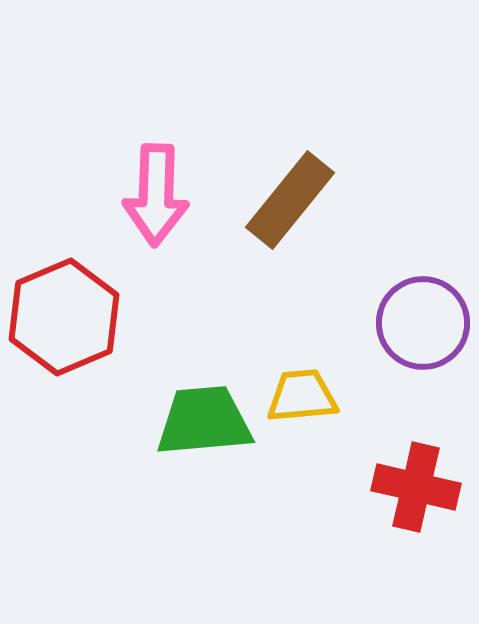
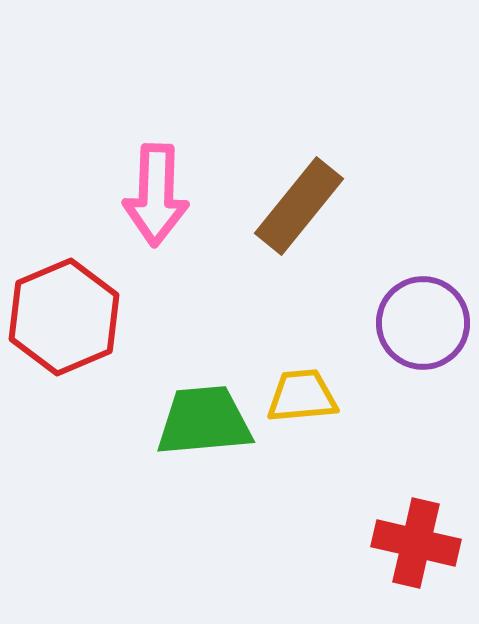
brown rectangle: moved 9 px right, 6 px down
red cross: moved 56 px down
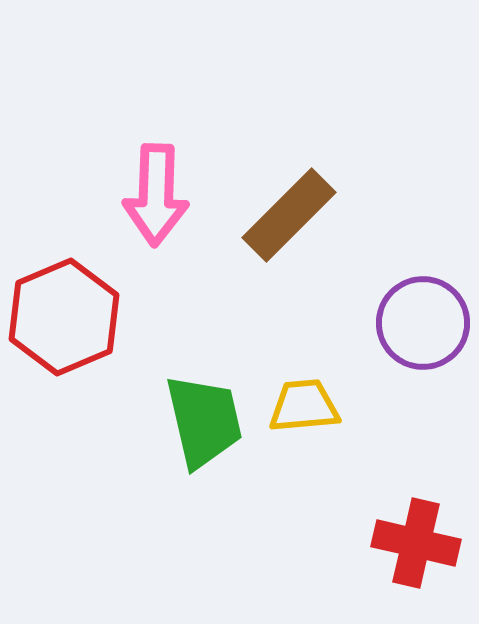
brown rectangle: moved 10 px left, 9 px down; rotated 6 degrees clockwise
yellow trapezoid: moved 2 px right, 10 px down
green trapezoid: rotated 82 degrees clockwise
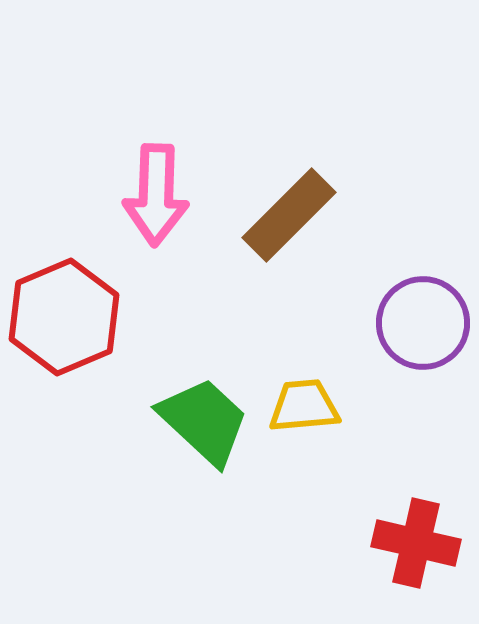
green trapezoid: rotated 34 degrees counterclockwise
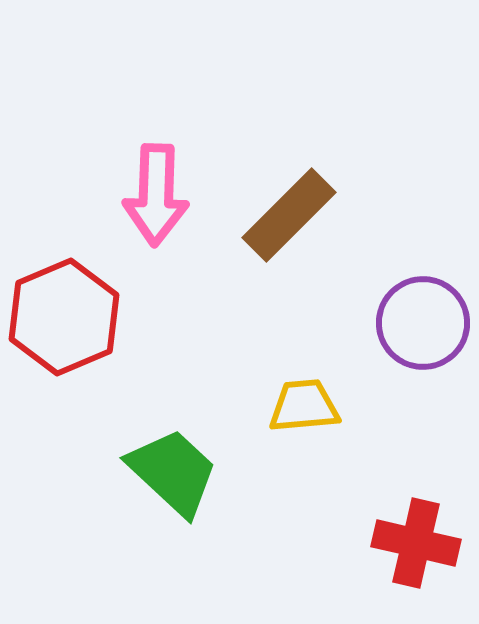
green trapezoid: moved 31 px left, 51 px down
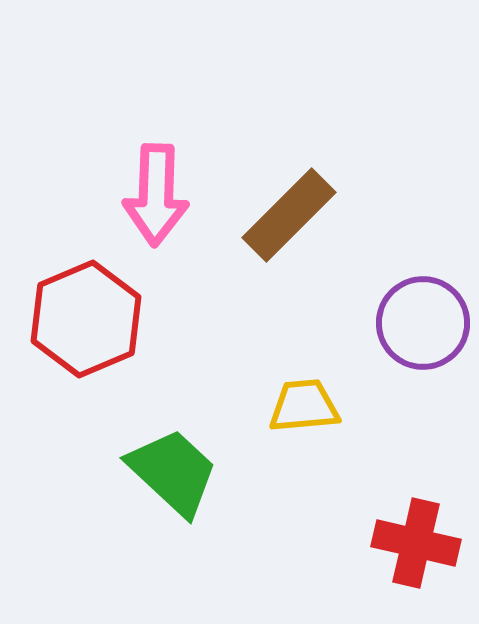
red hexagon: moved 22 px right, 2 px down
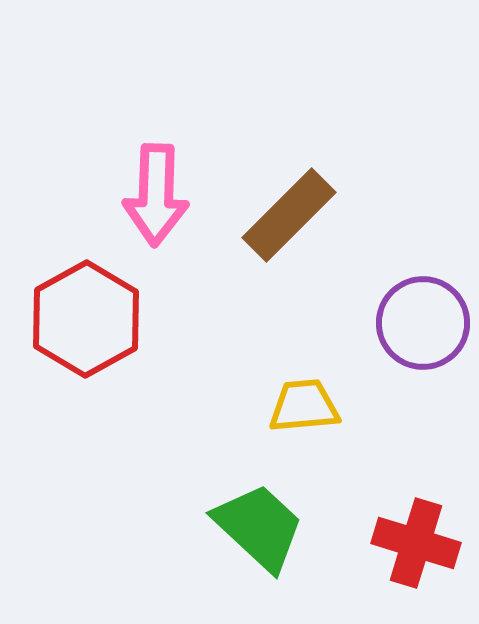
red hexagon: rotated 6 degrees counterclockwise
green trapezoid: moved 86 px right, 55 px down
red cross: rotated 4 degrees clockwise
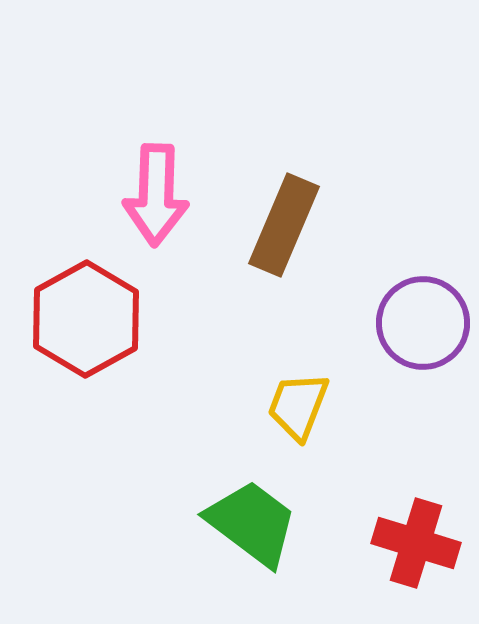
brown rectangle: moved 5 px left, 10 px down; rotated 22 degrees counterclockwise
yellow trapezoid: moved 6 px left; rotated 64 degrees counterclockwise
green trapezoid: moved 7 px left, 4 px up; rotated 6 degrees counterclockwise
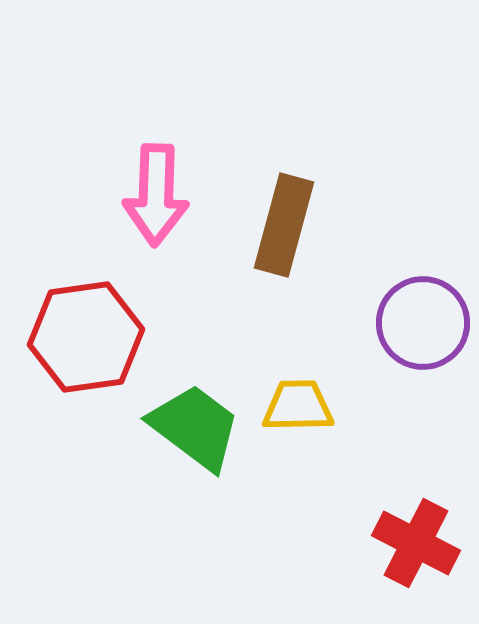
brown rectangle: rotated 8 degrees counterclockwise
red hexagon: moved 18 px down; rotated 21 degrees clockwise
yellow trapezoid: rotated 68 degrees clockwise
green trapezoid: moved 57 px left, 96 px up
red cross: rotated 10 degrees clockwise
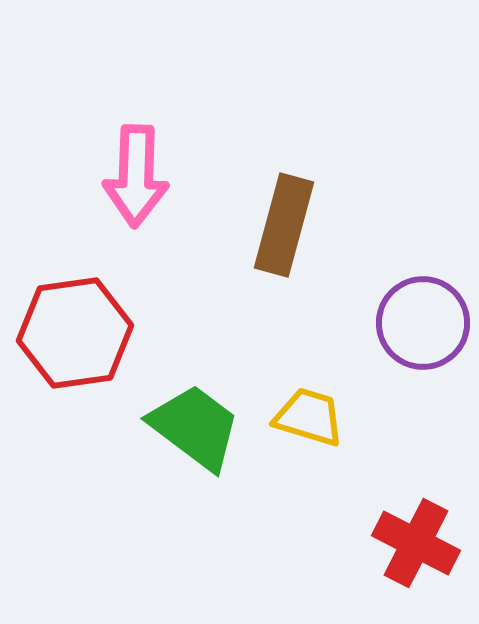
pink arrow: moved 20 px left, 19 px up
red hexagon: moved 11 px left, 4 px up
yellow trapezoid: moved 11 px right, 11 px down; rotated 18 degrees clockwise
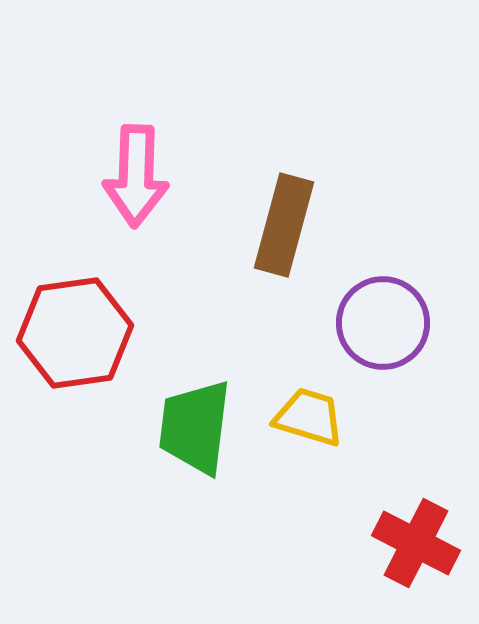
purple circle: moved 40 px left
green trapezoid: rotated 120 degrees counterclockwise
